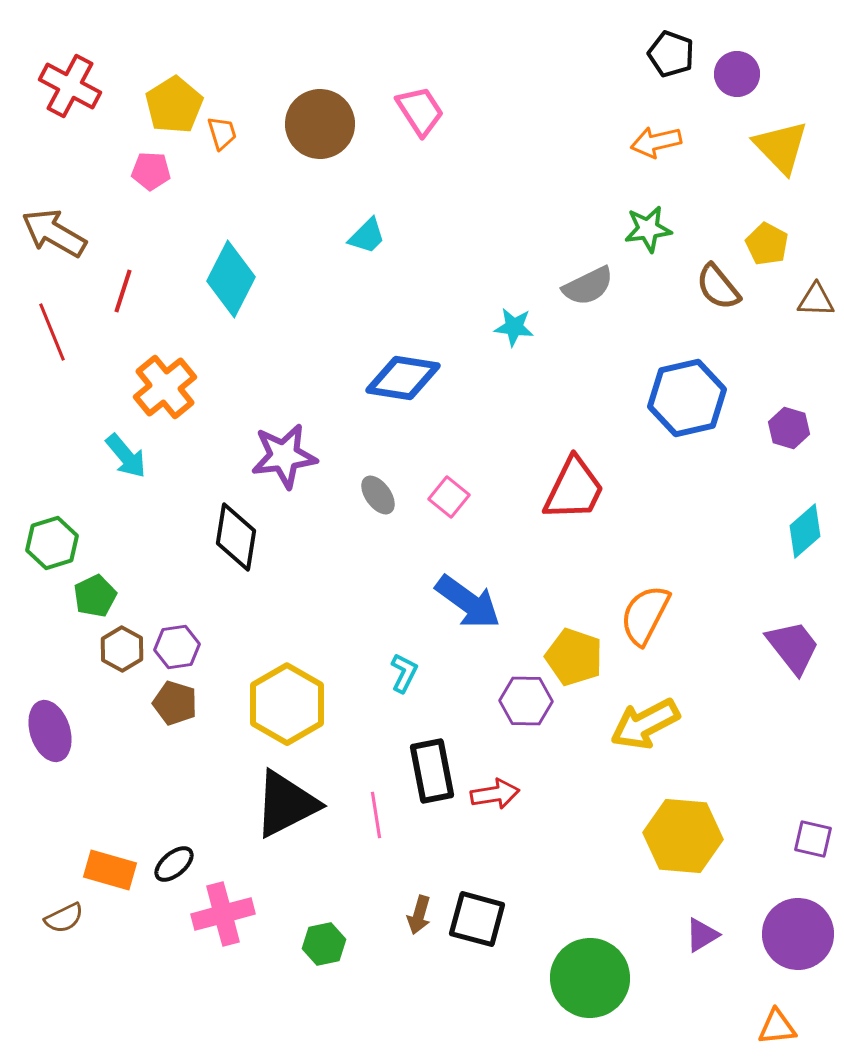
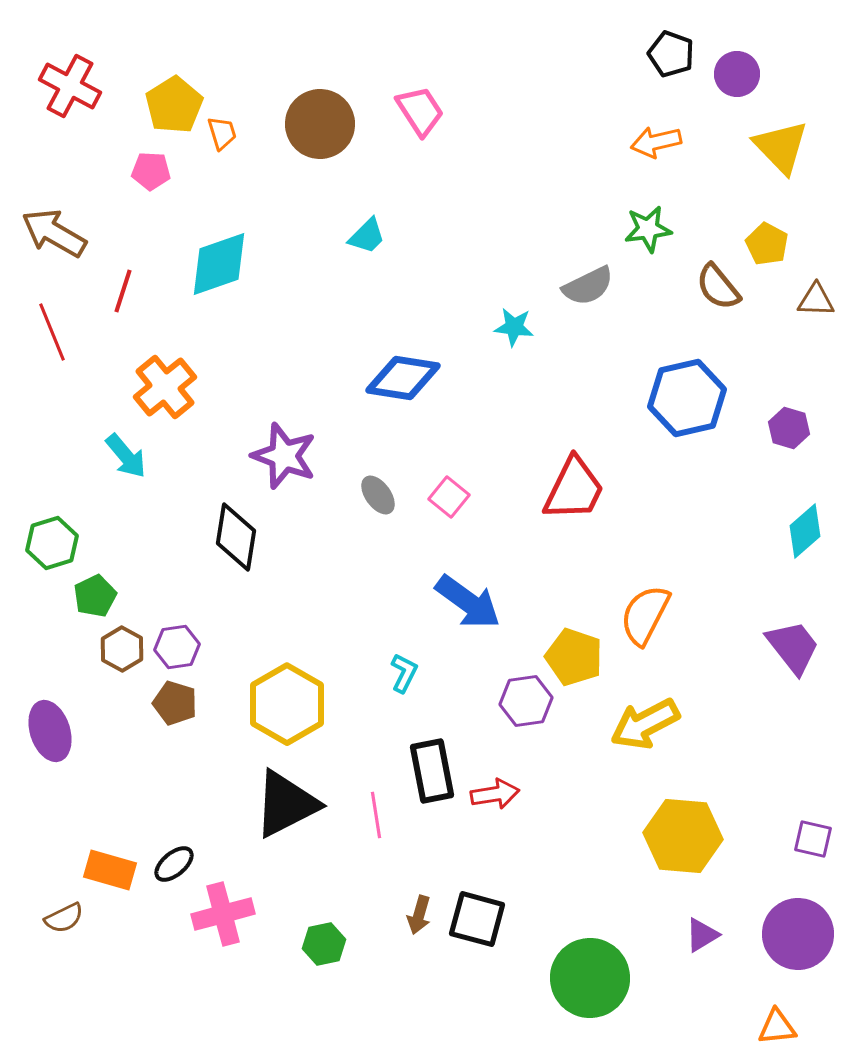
cyan diamond at (231, 279): moved 12 px left, 15 px up; rotated 44 degrees clockwise
purple star at (284, 456): rotated 28 degrees clockwise
purple hexagon at (526, 701): rotated 9 degrees counterclockwise
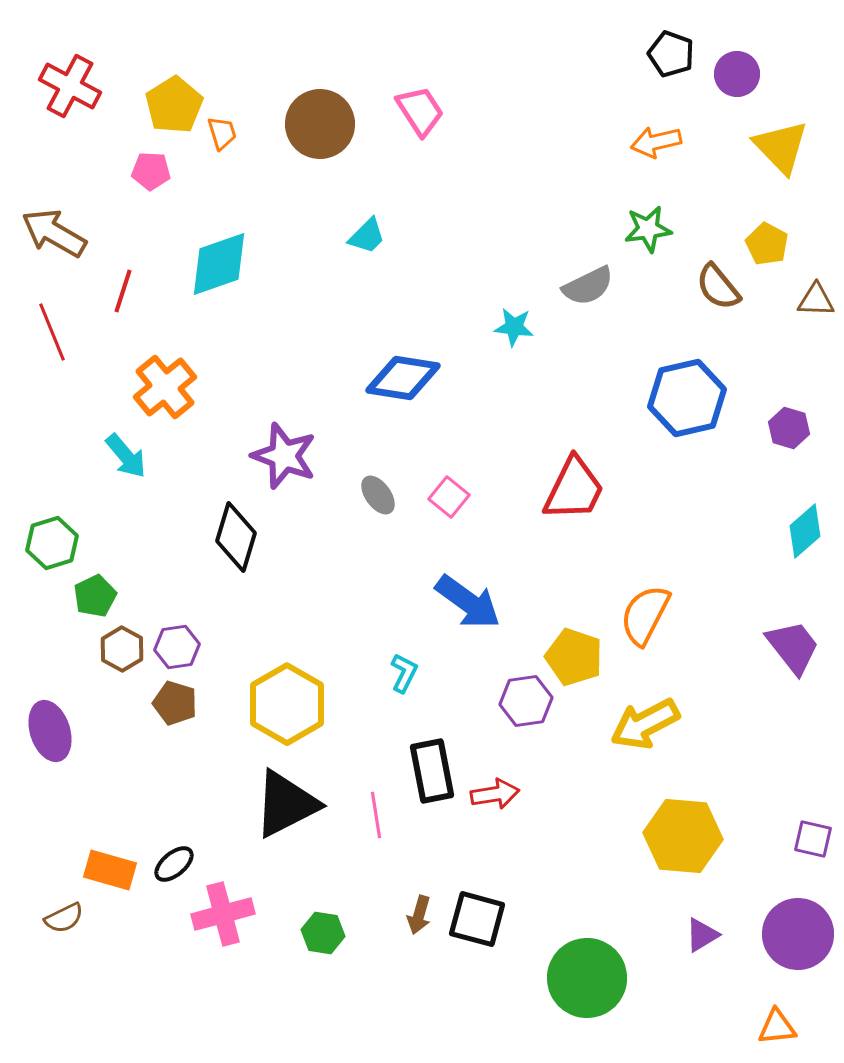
black diamond at (236, 537): rotated 8 degrees clockwise
green hexagon at (324, 944): moved 1 px left, 11 px up; rotated 21 degrees clockwise
green circle at (590, 978): moved 3 px left
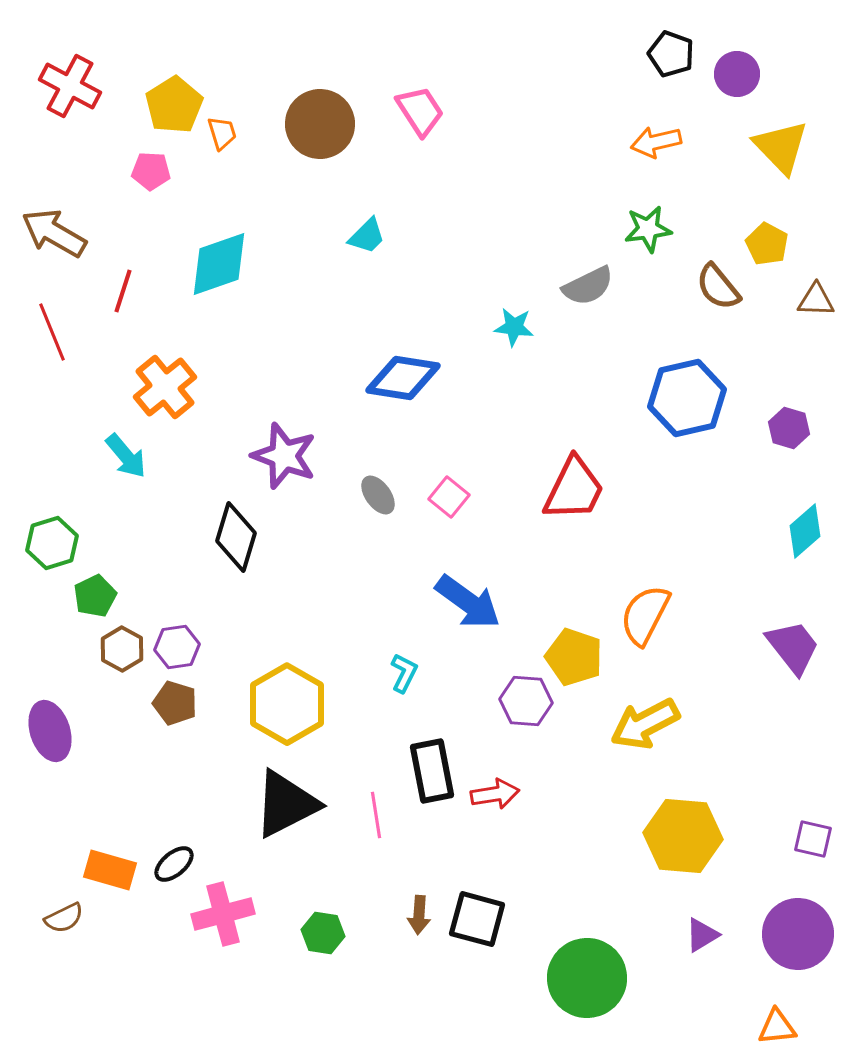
purple hexagon at (526, 701): rotated 12 degrees clockwise
brown arrow at (419, 915): rotated 12 degrees counterclockwise
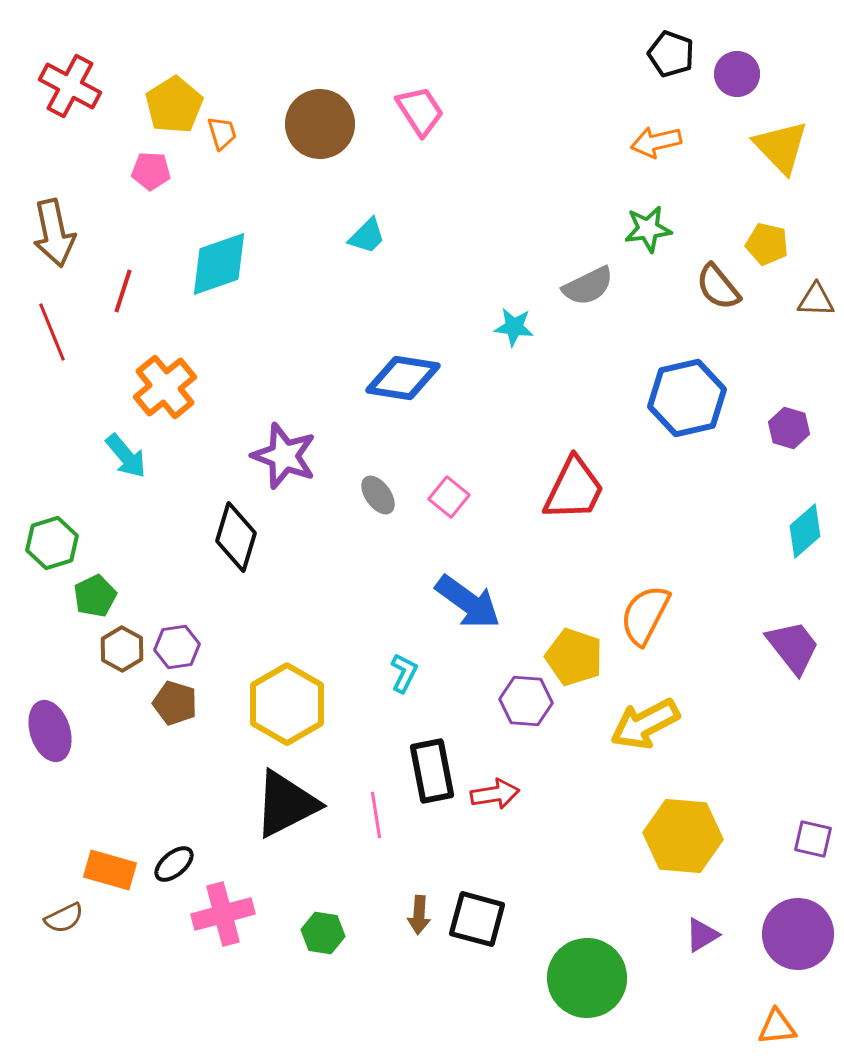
brown arrow at (54, 233): rotated 132 degrees counterclockwise
yellow pentagon at (767, 244): rotated 15 degrees counterclockwise
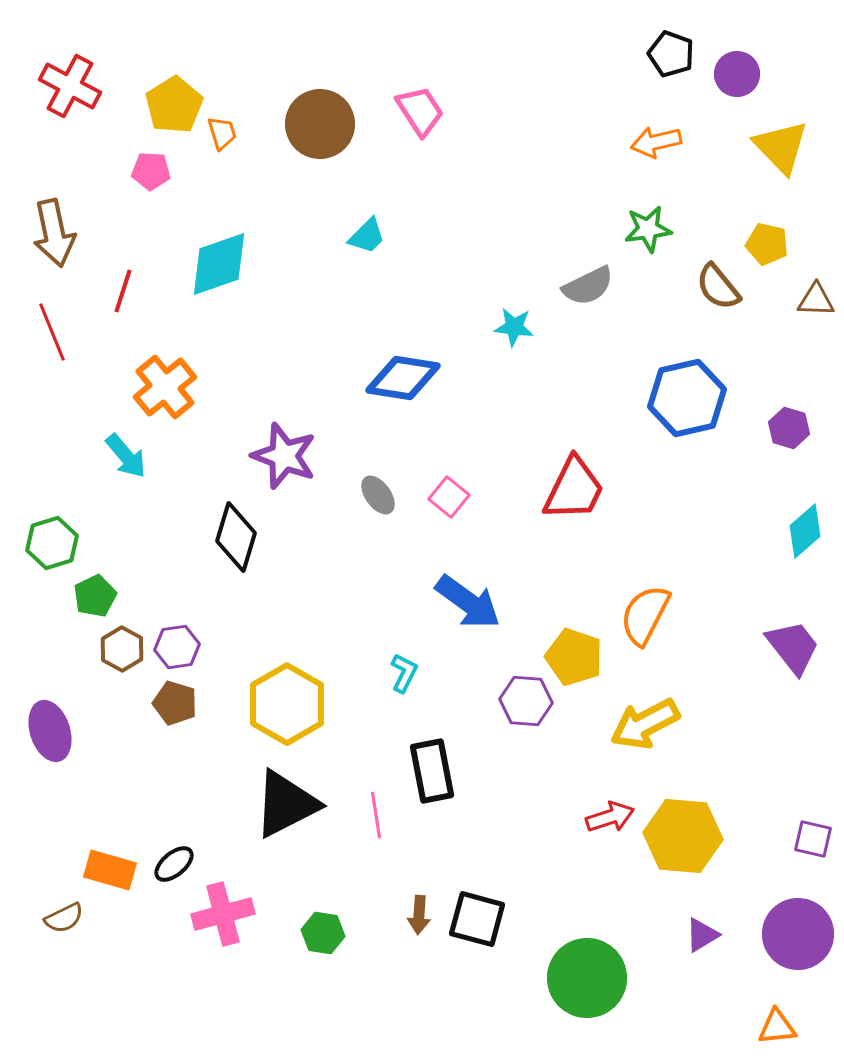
red arrow at (495, 794): moved 115 px right, 23 px down; rotated 9 degrees counterclockwise
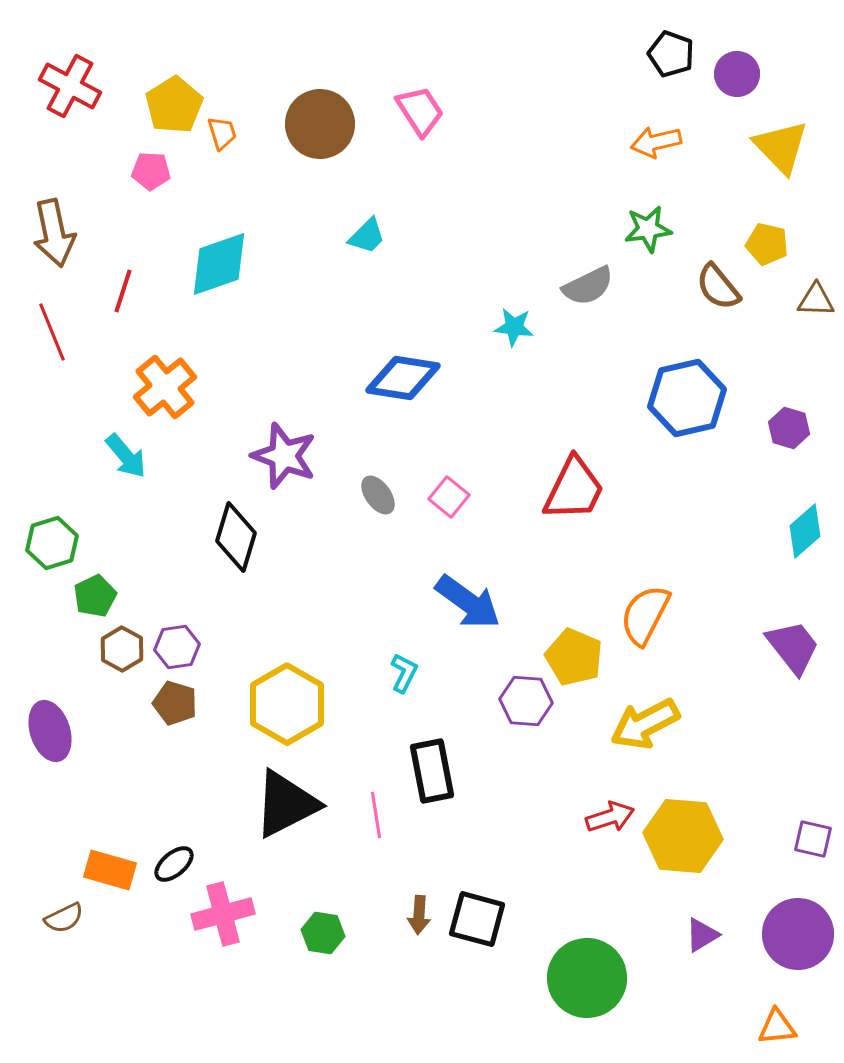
yellow pentagon at (574, 657): rotated 4 degrees clockwise
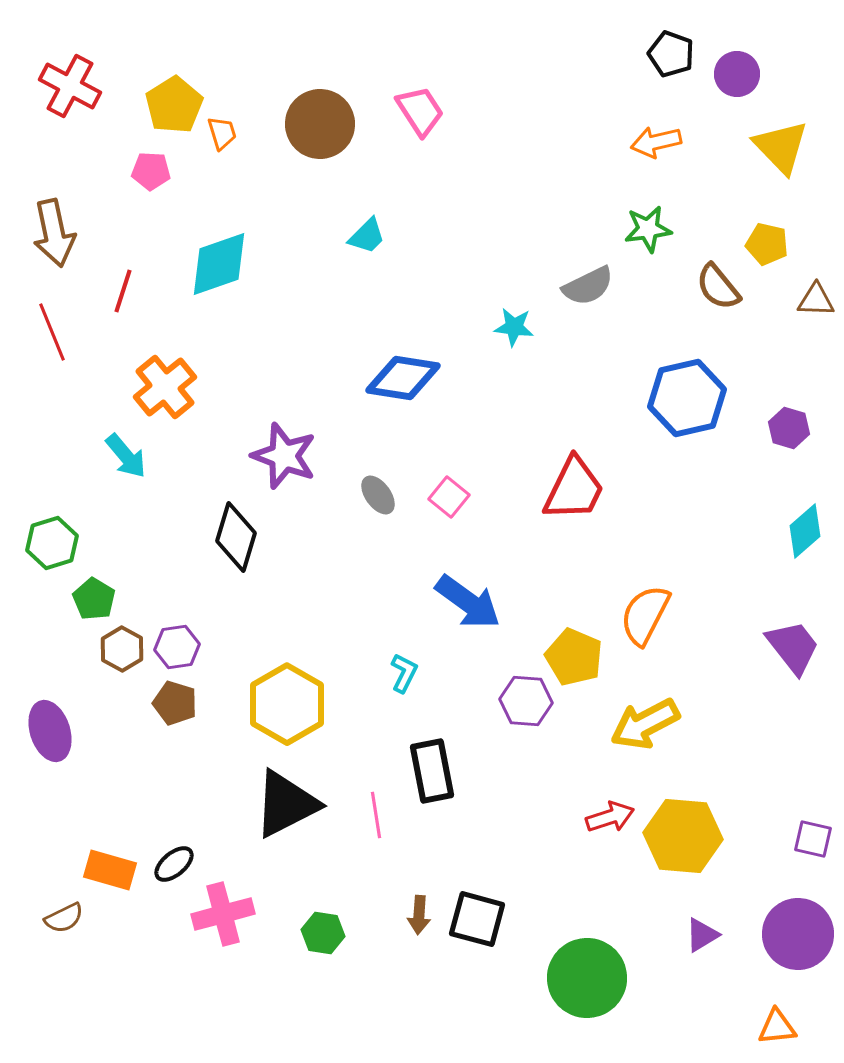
green pentagon at (95, 596): moved 1 px left, 3 px down; rotated 15 degrees counterclockwise
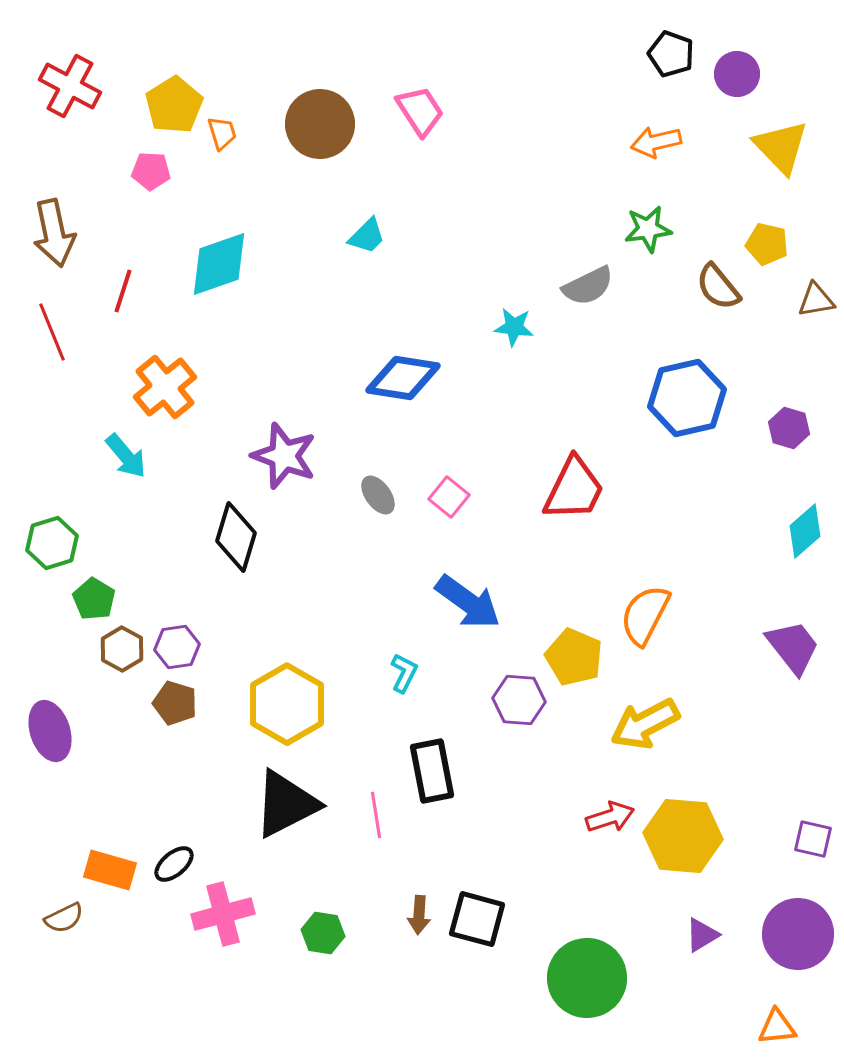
brown triangle at (816, 300): rotated 12 degrees counterclockwise
purple hexagon at (526, 701): moved 7 px left, 1 px up
